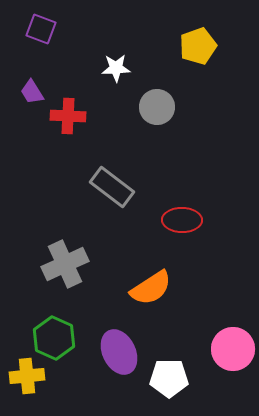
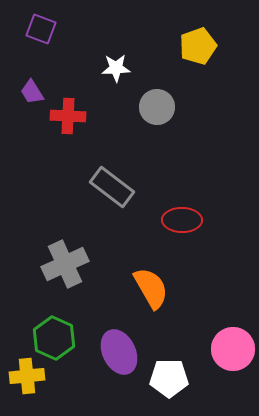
orange semicircle: rotated 87 degrees counterclockwise
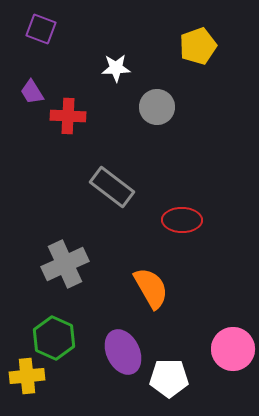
purple ellipse: moved 4 px right
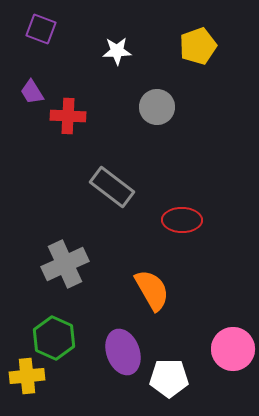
white star: moved 1 px right, 17 px up
orange semicircle: moved 1 px right, 2 px down
purple ellipse: rotated 6 degrees clockwise
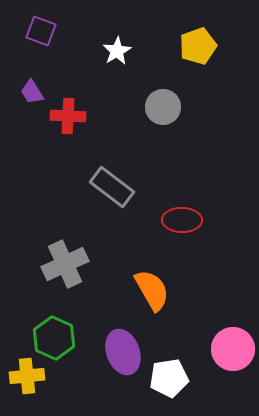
purple square: moved 2 px down
white star: rotated 28 degrees counterclockwise
gray circle: moved 6 px right
white pentagon: rotated 9 degrees counterclockwise
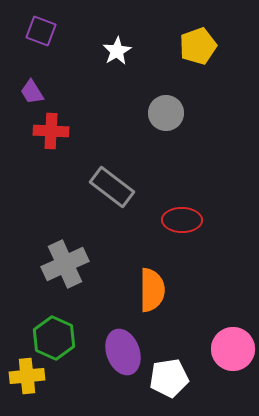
gray circle: moved 3 px right, 6 px down
red cross: moved 17 px left, 15 px down
orange semicircle: rotated 30 degrees clockwise
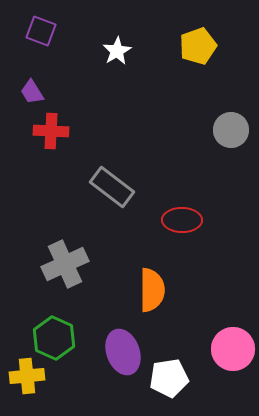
gray circle: moved 65 px right, 17 px down
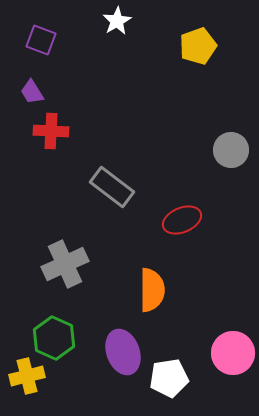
purple square: moved 9 px down
white star: moved 30 px up
gray circle: moved 20 px down
red ellipse: rotated 24 degrees counterclockwise
pink circle: moved 4 px down
yellow cross: rotated 8 degrees counterclockwise
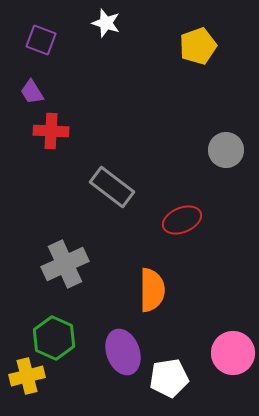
white star: moved 11 px left, 2 px down; rotated 24 degrees counterclockwise
gray circle: moved 5 px left
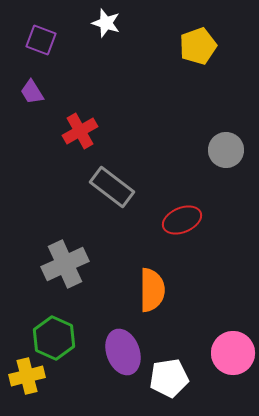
red cross: moved 29 px right; rotated 32 degrees counterclockwise
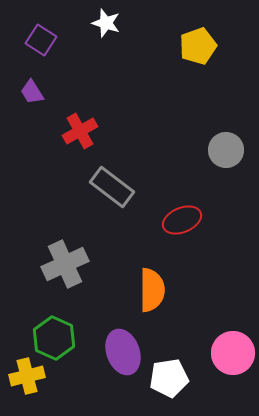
purple square: rotated 12 degrees clockwise
